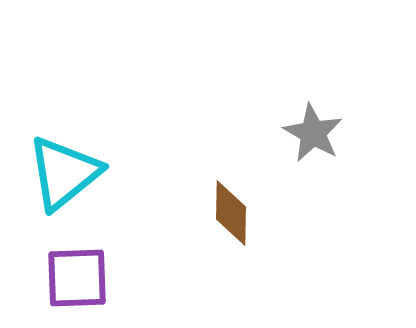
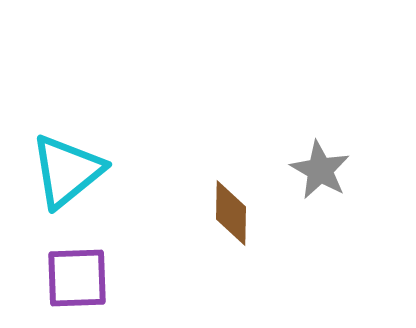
gray star: moved 7 px right, 37 px down
cyan triangle: moved 3 px right, 2 px up
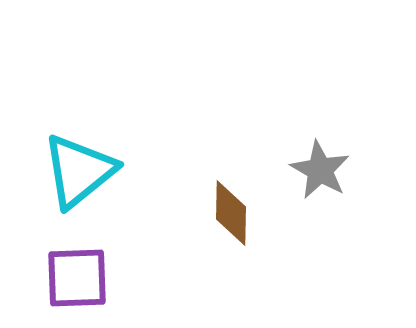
cyan triangle: moved 12 px right
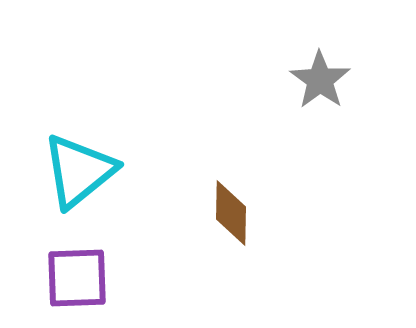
gray star: moved 90 px up; rotated 6 degrees clockwise
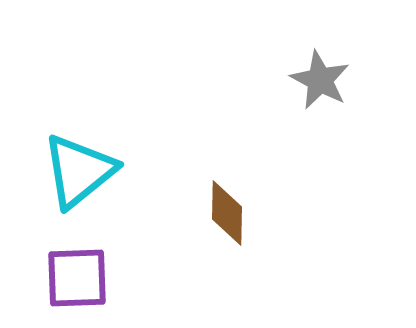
gray star: rotated 8 degrees counterclockwise
brown diamond: moved 4 px left
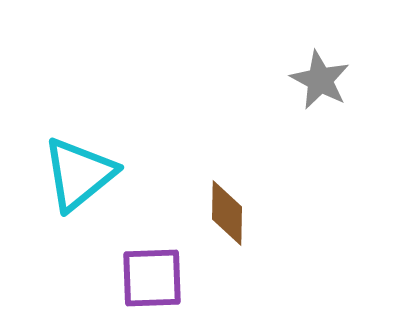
cyan triangle: moved 3 px down
purple square: moved 75 px right
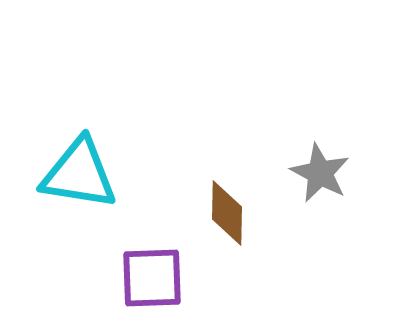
gray star: moved 93 px down
cyan triangle: rotated 48 degrees clockwise
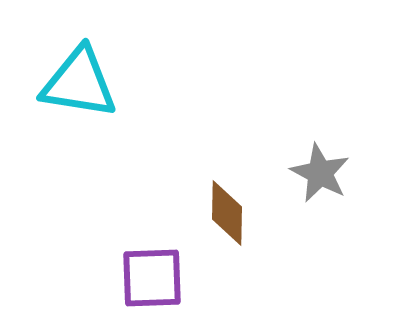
cyan triangle: moved 91 px up
